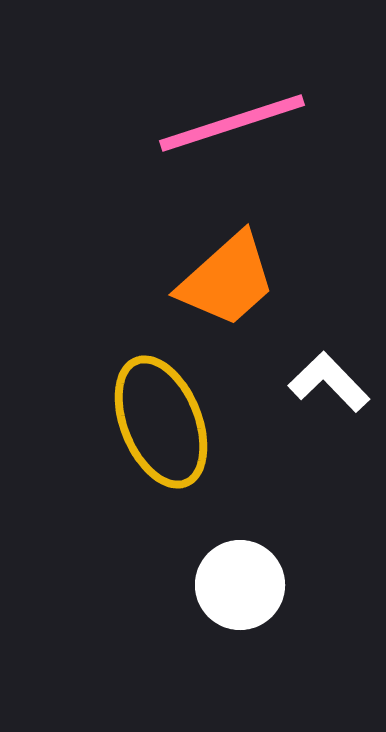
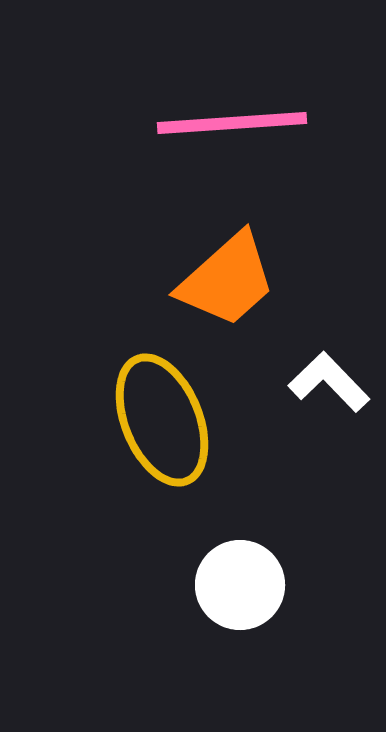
pink line: rotated 14 degrees clockwise
yellow ellipse: moved 1 px right, 2 px up
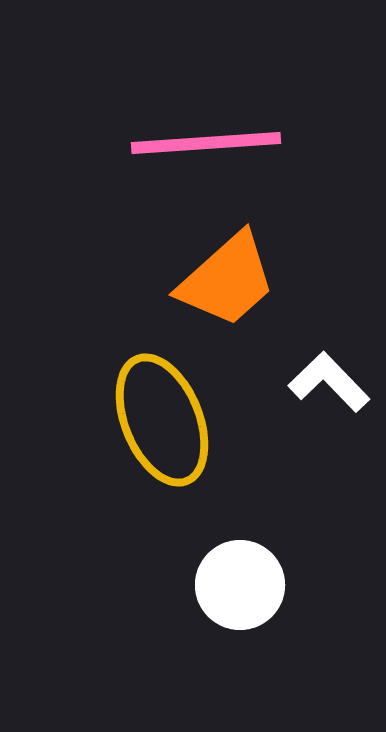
pink line: moved 26 px left, 20 px down
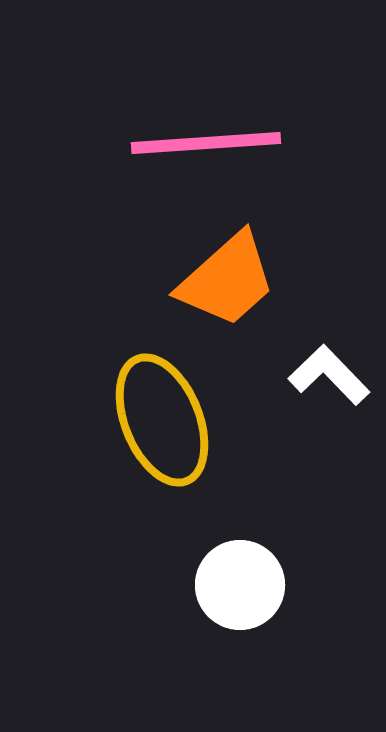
white L-shape: moved 7 px up
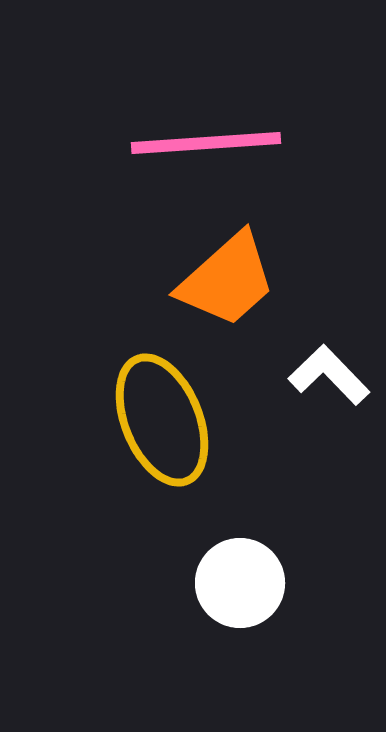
white circle: moved 2 px up
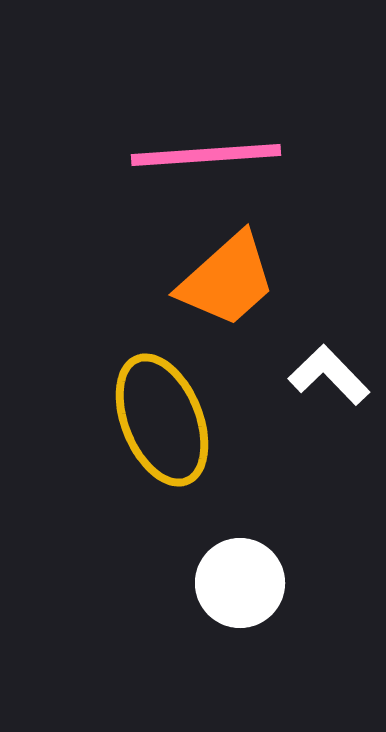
pink line: moved 12 px down
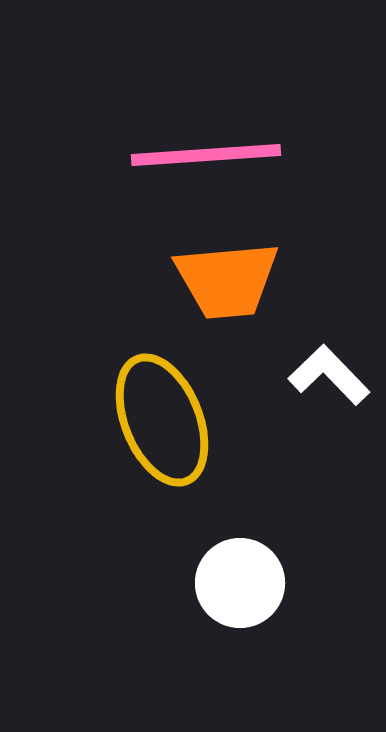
orange trapezoid: rotated 37 degrees clockwise
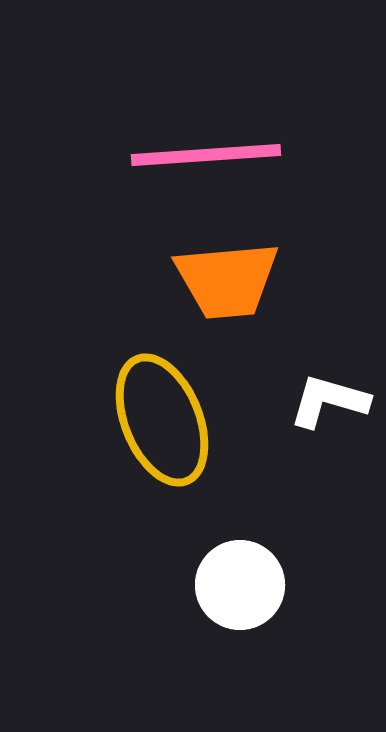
white L-shape: moved 26 px down; rotated 30 degrees counterclockwise
white circle: moved 2 px down
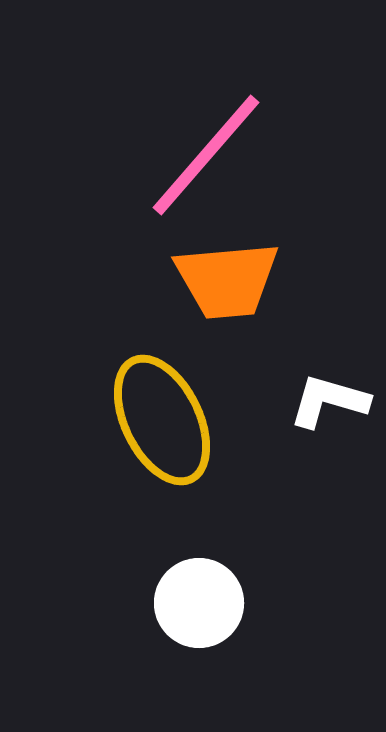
pink line: rotated 45 degrees counterclockwise
yellow ellipse: rotated 4 degrees counterclockwise
white circle: moved 41 px left, 18 px down
